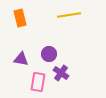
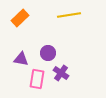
orange rectangle: rotated 60 degrees clockwise
purple circle: moved 1 px left, 1 px up
pink rectangle: moved 1 px left, 3 px up
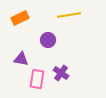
orange rectangle: rotated 18 degrees clockwise
purple circle: moved 13 px up
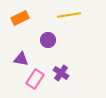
pink rectangle: moved 2 px left; rotated 24 degrees clockwise
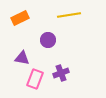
purple triangle: moved 1 px right, 1 px up
purple cross: rotated 35 degrees clockwise
pink rectangle: rotated 12 degrees counterclockwise
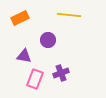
yellow line: rotated 15 degrees clockwise
purple triangle: moved 2 px right, 2 px up
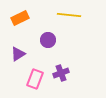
purple triangle: moved 6 px left, 2 px up; rotated 42 degrees counterclockwise
